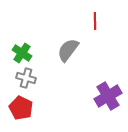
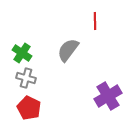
red pentagon: moved 8 px right
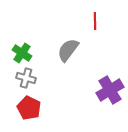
purple cross: moved 2 px right, 6 px up
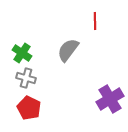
purple cross: moved 9 px down
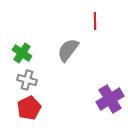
gray cross: moved 1 px right, 2 px down
red pentagon: rotated 20 degrees clockwise
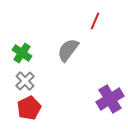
red line: rotated 24 degrees clockwise
gray cross: moved 2 px left, 1 px down; rotated 30 degrees clockwise
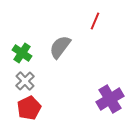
gray semicircle: moved 8 px left, 3 px up
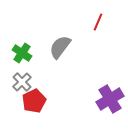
red line: moved 3 px right, 1 px down
gray cross: moved 3 px left, 1 px down
red pentagon: moved 5 px right, 7 px up
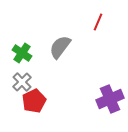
purple cross: rotated 8 degrees clockwise
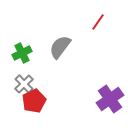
red line: rotated 12 degrees clockwise
green cross: rotated 30 degrees clockwise
gray cross: moved 2 px right, 2 px down
purple cross: rotated 12 degrees counterclockwise
